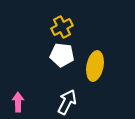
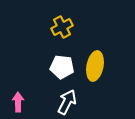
white pentagon: moved 12 px down
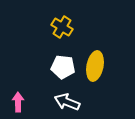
yellow cross: rotated 30 degrees counterclockwise
white pentagon: moved 1 px right
white arrow: rotated 95 degrees counterclockwise
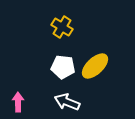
yellow ellipse: rotated 36 degrees clockwise
